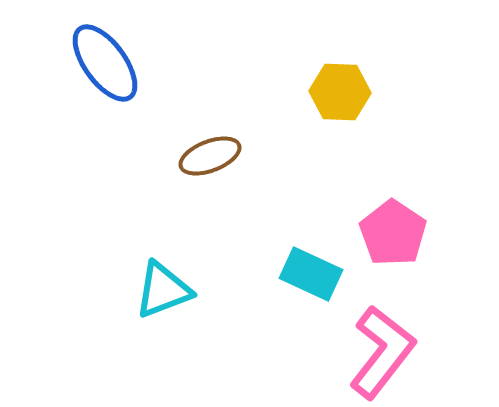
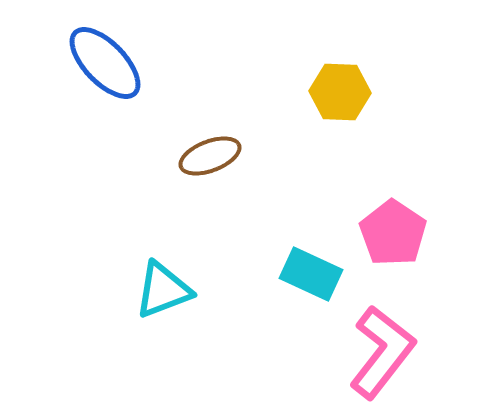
blue ellipse: rotated 8 degrees counterclockwise
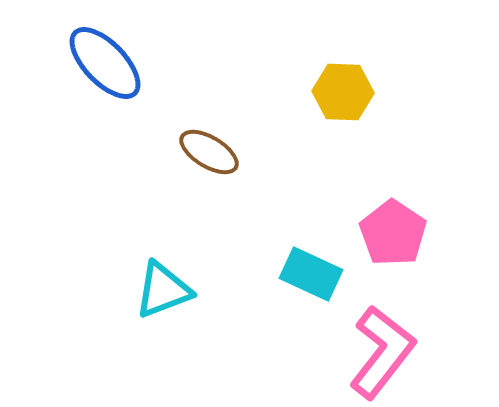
yellow hexagon: moved 3 px right
brown ellipse: moved 1 px left, 4 px up; rotated 52 degrees clockwise
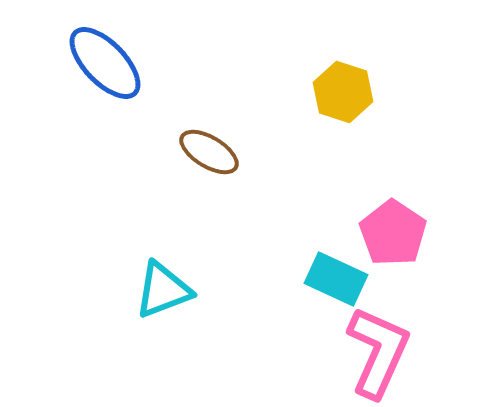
yellow hexagon: rotated 16 degrees clockwise
cyan rectangle: moved 25 px right, 5 px down
pink L-shape: moved 4 px left; rotated 14 degrees counterclockwise
